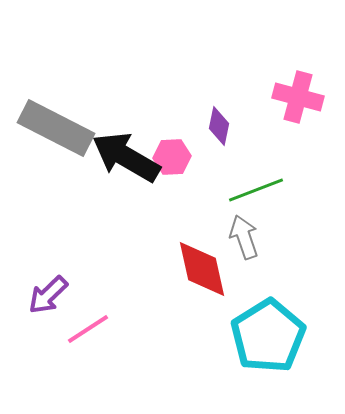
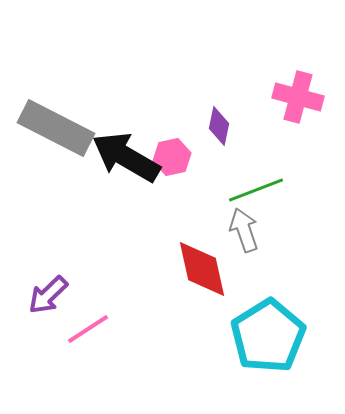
pink hexagon: rotated 9 degrees counterclockwise
gray arrow: moved 7 px up
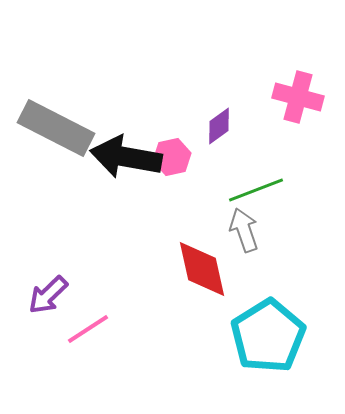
purple diamond: rotated 42 degrees clockwise
black arrow: rotated 20 degrees counterclockwise
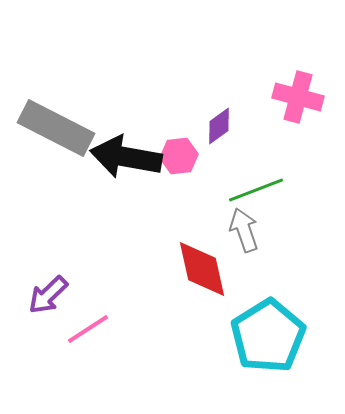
pink hexagon: moved 7 px right, 1 px up; rotated 6 degrees clockwise
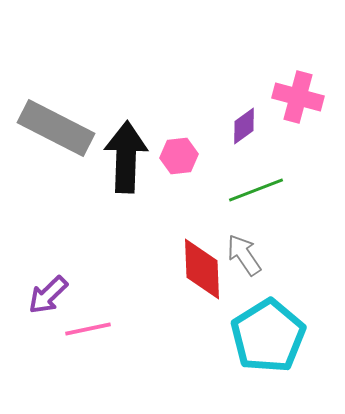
purple diamond: moved 25 px right
black arrow: rotated 82 degrees clockwise
gray arrow: moved 25 px down; rotated 15 degrees counterclockwise
red diamond: rotated 10 degrees clockwise
pink line: rotated 21 degrees clockwise
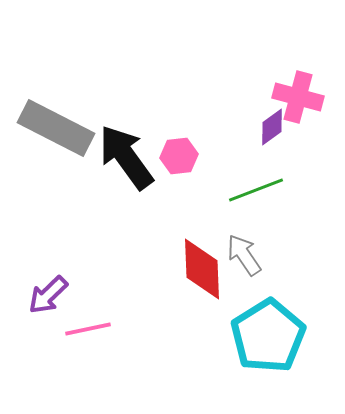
purple diamond: moved 28 px right, 1 px down
black arrow: rotated 38 degrees counterclockwise
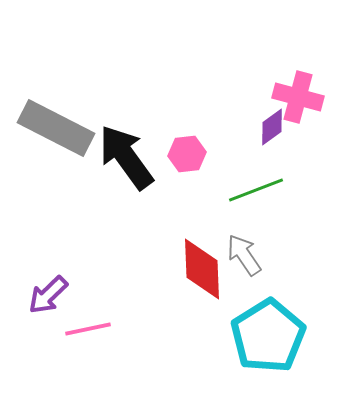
pink hexagon: moved 8 px right, 2 px up
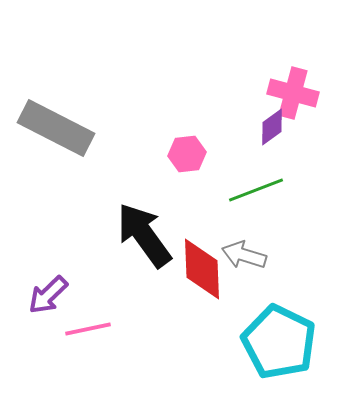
pink cross: moved 5 px left, 4 px up
black arrow: moved 18 px right, 78 px down
gray arrow: rotated 39 degrees counterclockwise
cyan pentagon: moved 11 px right, 6 px down; rotated 14 degrees counterclockwise
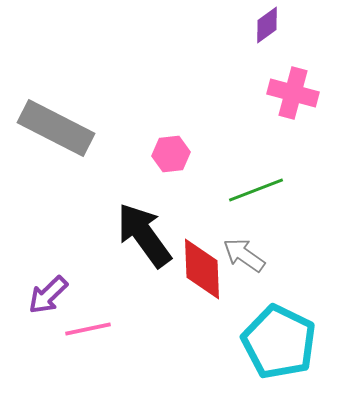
purple diamond: moved 5 px left, 102 px up
pink hexagon: moved 16 px left
gray arrow: rotated 18 degrees clockwise
